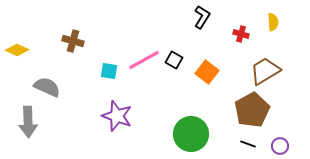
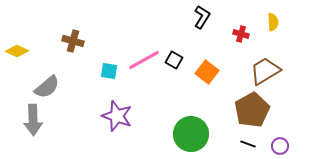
yellow diamond: moved 1 px down
gray semicircle: rotated 116 degrees clockwise
gray arrow: moved 5 px right, 2 px up
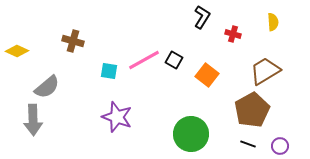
red cross: moved 8 px left
orange square: moved 3 px down
purple star: moved 1 px down
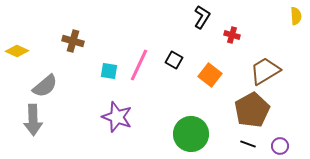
yellow semicircle: moved 23 px right, 6 px up
red cross: moved 1 px left, 1 px down
pink line: moved 5 px left, 5 px down; rotated 36 degrees counterclockwise
orange square: moved 3 px right
gray semicircle: moved 2 px left, 1 px up
